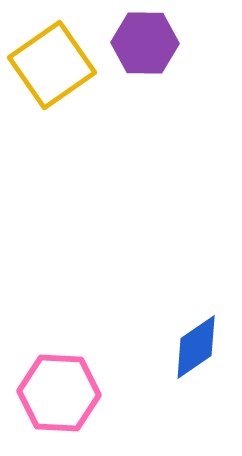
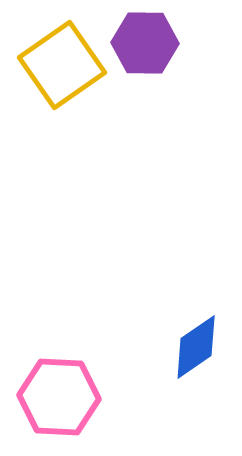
yellow square: moved 10 px right
pink hexagon: moved 4 px down
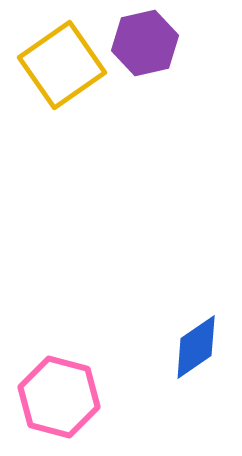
purple hexagon: rotated 14 degrees counterclockwise
pink hexagon: rotated 12 degrees clockwise
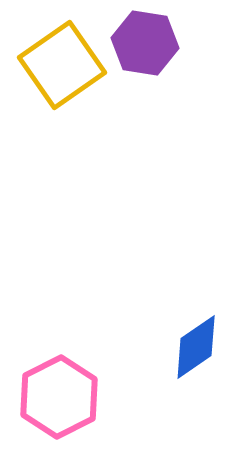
purple hexagon: rotated 22 degrees clockwise
pink hexagon: rotated 18 degrees clockwise
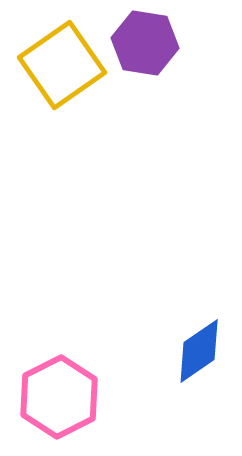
blue diamond: moved 3 px right, 4 px down
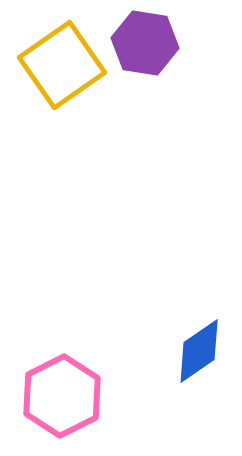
pink hexagon: moved 3 px right, 1 px up
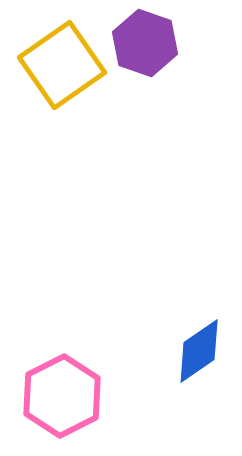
purple hexagon: rotated 10 degrees clockwise
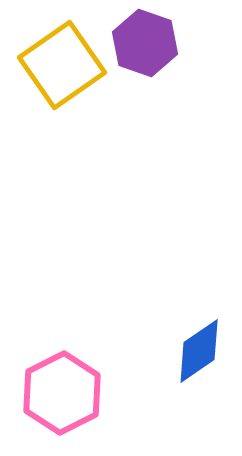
pink hexagon: moved 3 px up
